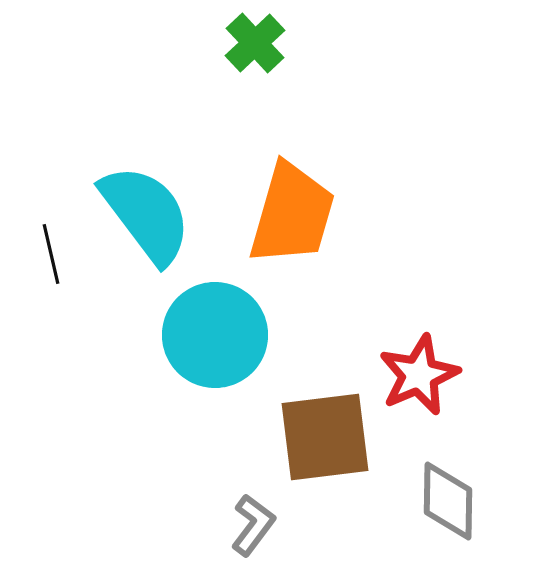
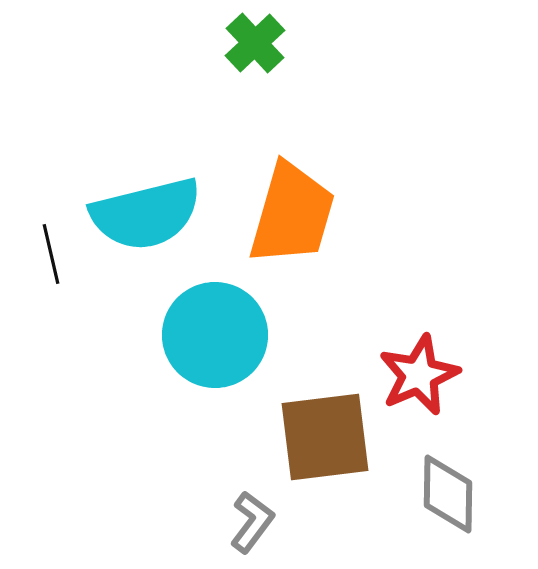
cyan semicircle: rotated 113 degrees clockwise
gray diamond: moved 7 px up
gray L-shape: moved 1 px left, 3 px up
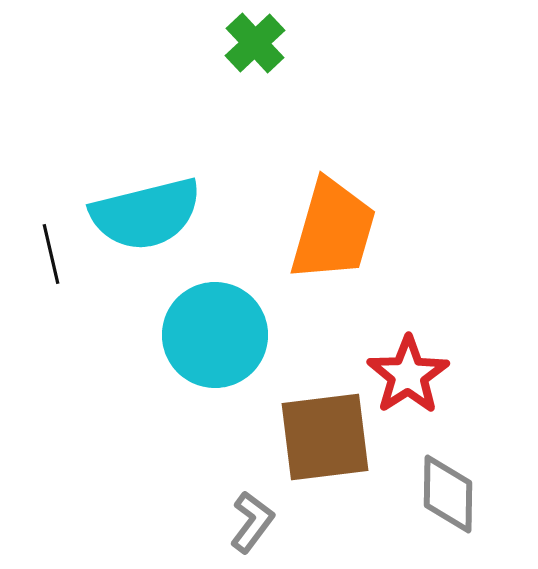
orange trapezoid: moved 41 px right, 16 px down
red star: moved 11 px left; rotated 10 degrees counterclockwise
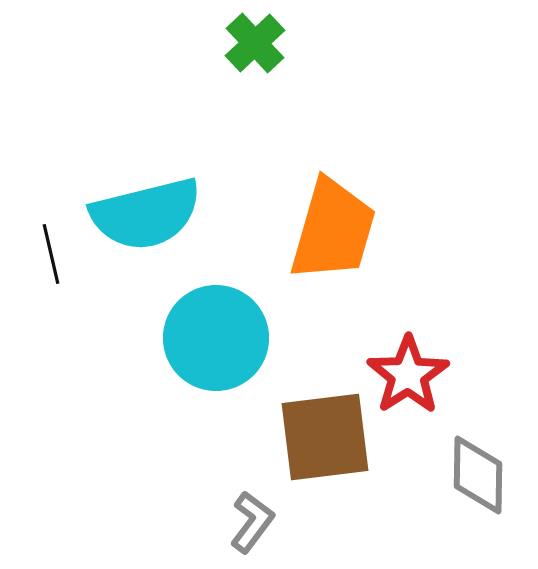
cyan circle: moved 1 px right, 3 px down
gray diamond: moved 30 px right, 19 px up
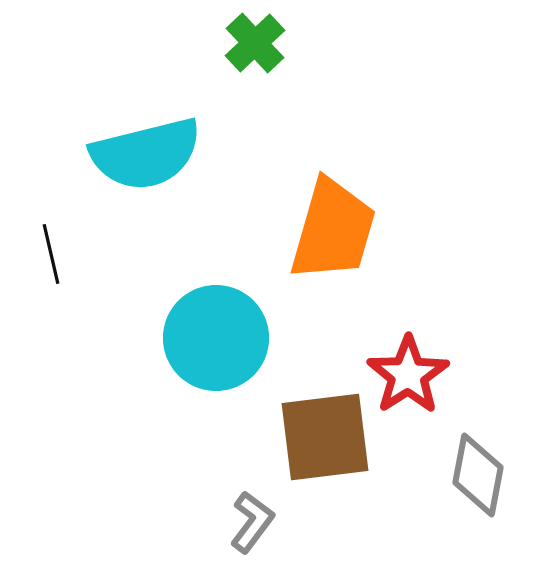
cyan semicircle: moved 60 px up
gray diamond: rotated 10 degrees clockwise
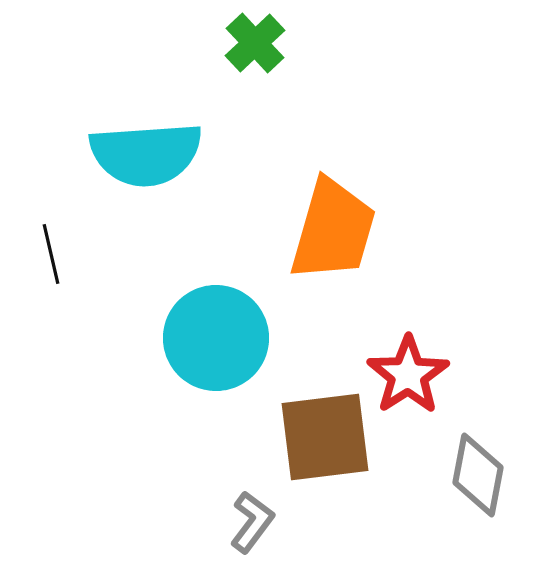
cyan semicircle: rotated 10 degrees clockwise
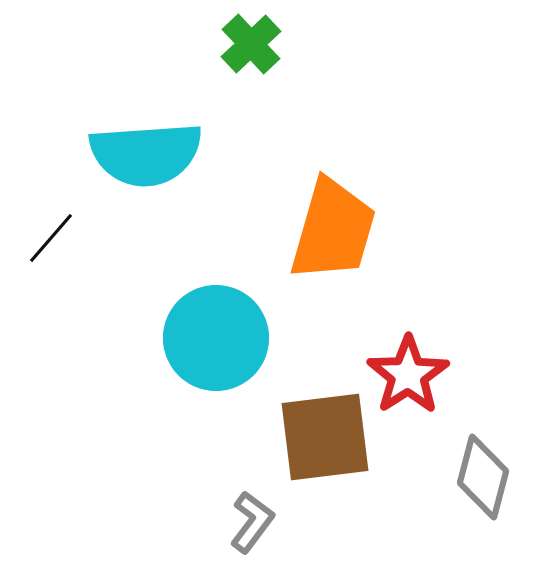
green cross: moved 4 px left, 1 px down
black line: moved 16 px up; rotated 54 degrees clockwise
gray diamond: moved 5 px right, 2 px down; rotated 4 degrees clockwise
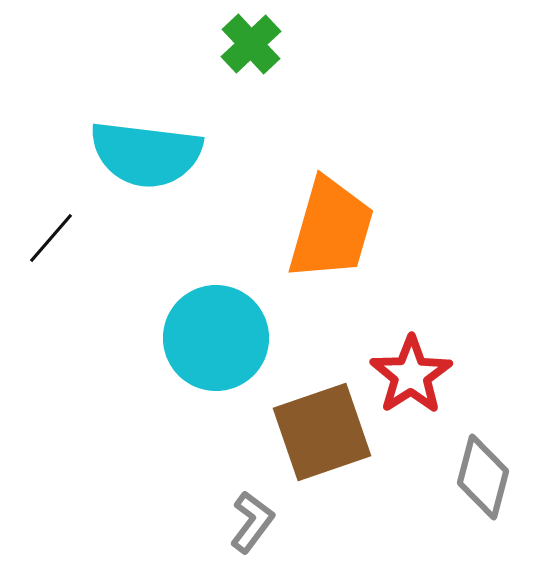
cyan semicircle: rotated 11 degrees clockwise
orange trapezoid: moved 2 px left, 1 px up
red star: moved 3 px right
brown square: moved 3 px left, 5 px up; rotated 12 degrees counterclockwise
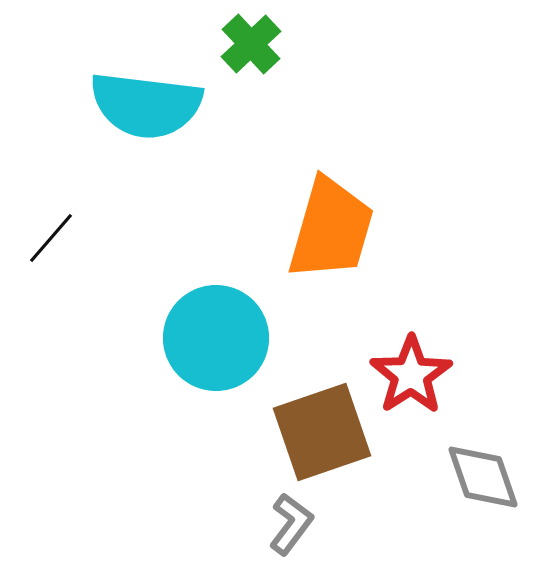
cyan semicircle: moved 49 px up
gray diamond: rotated 34 degrees counterclockwise
gray L-shape: moved 39 px right, 2 px down
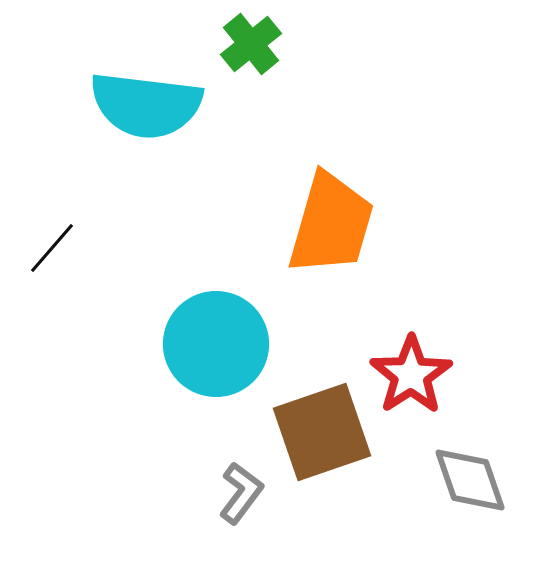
green cross: rotated 4 degrees clockwise
orange trapezoid: moved 5 px up
black line: moved 1 px right, 10 px down
cyan circle: moved 6 px down
gray diamond: moved 13 px left, 3 px down
gray L-shape: moved 50 px left, 31 px up
